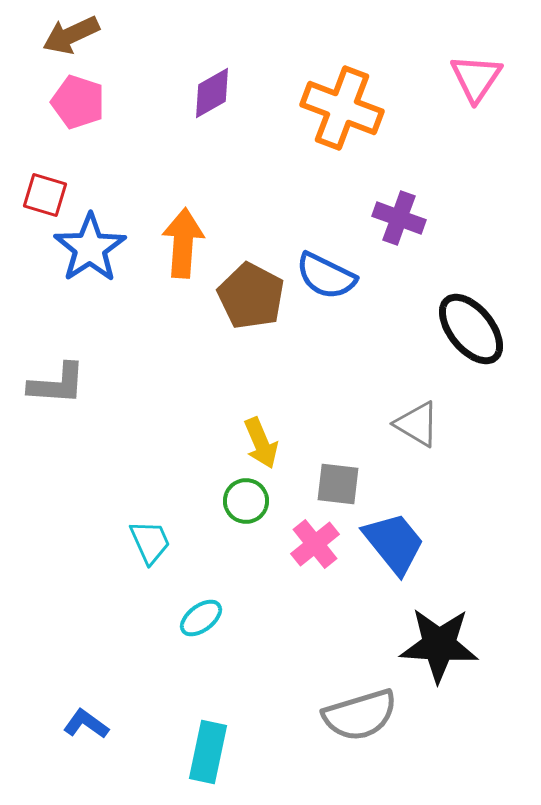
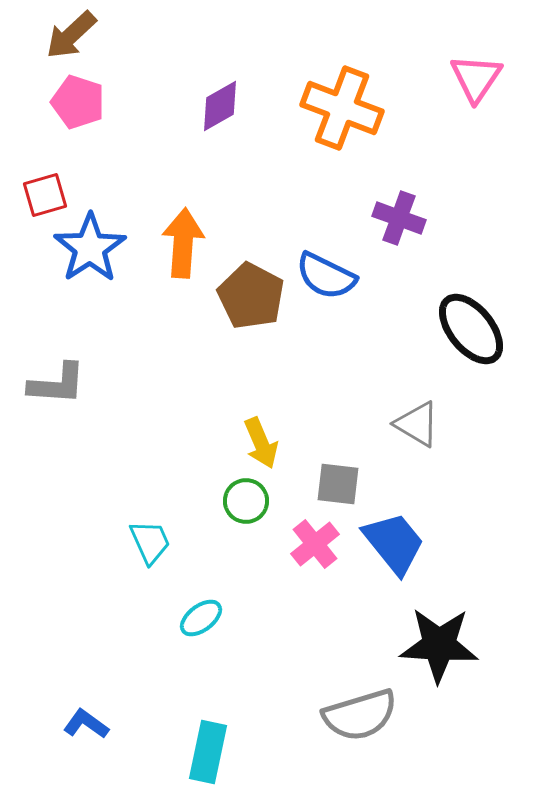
brown arrow: rotated 18 degrees counterclockwise
purple diamond: moved 8 px right, 13 px down
red square: rotated 33 degrees counterclockwise
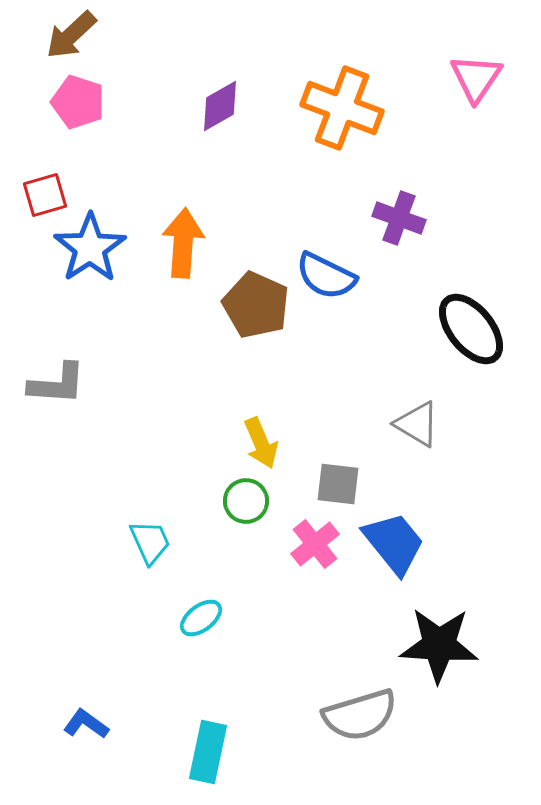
brown pentagon: moved 5 px right, 9 px down; rotated 4 degrees counterclockwise
